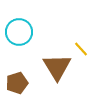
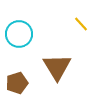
cyan circle: moved 2 px down
yellow line: moved 25 px up
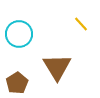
brown pentagon: rotated 15 degrees counterclockwise
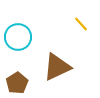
cyan circle: moved 1 px left, 3 px down
brown triangle: rotated 36 degrees clockwise
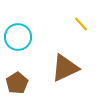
brown triangle: moved 8 px right, 1 px down
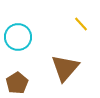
brown triangle: rotated 24 degrees counterclockwise
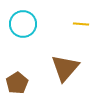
yellow line: rotated 42 degrees counterclockwise
cyan circle: moved 5 px right, 13 px up
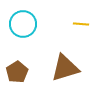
brown triangle: rotated 32 degrees clockwise
brown pentagon: moved 11 px up
